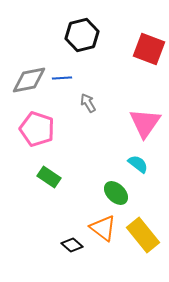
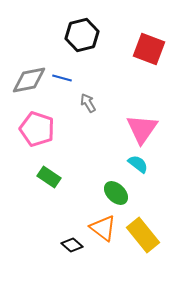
blue line: rotated 18 degrees clockwise
pink triangle: moved 3 px left, 6 px down
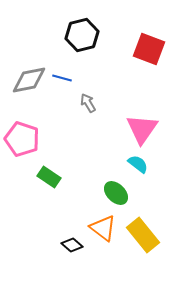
pink pentagon: moved 15 px left, 10 px down
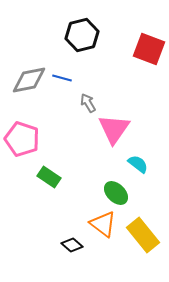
pink triangle: moved 28 px left
orange triangle: moved 4 px up
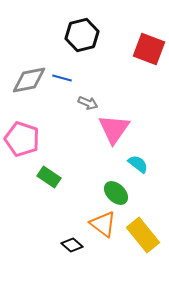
gray arrow: rotated 144 degrees clockwise
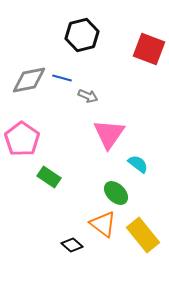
gray arrow: moved 7 px up
pink triangle: moved 5 px left, 5 px down
pink pentagon: rotated 16 degrees clockwise
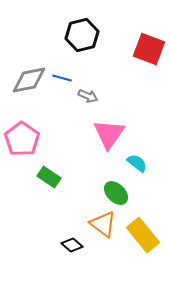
cyan semicircle: moved 1 px left, 1 px up
